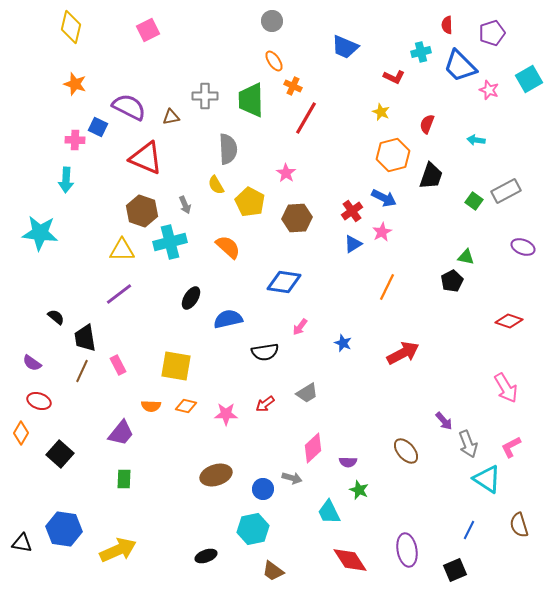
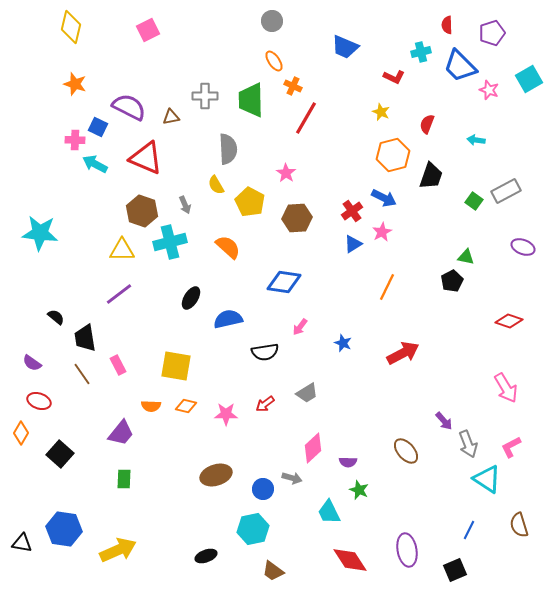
cyan arrow at (66, 180): moved 29 px right, 16 px up; rotated 115 degrees clockwise
brown line at (82, 371): moved 3 px down; rotated 60 degrees counterclockwise
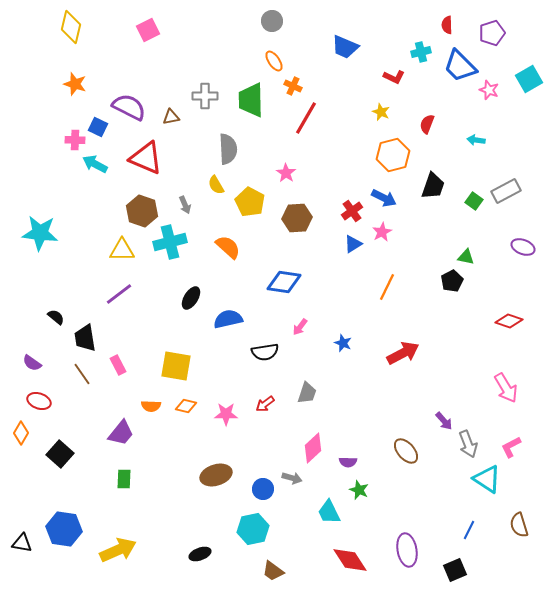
black trapezoid at (431, 176): moved 2 px right, 10 px down
gray trapezoid at (307, 393): rotated 40 degrees counterclockwise
black ellipse at (206, 556): moved 6 px left, 2 px up
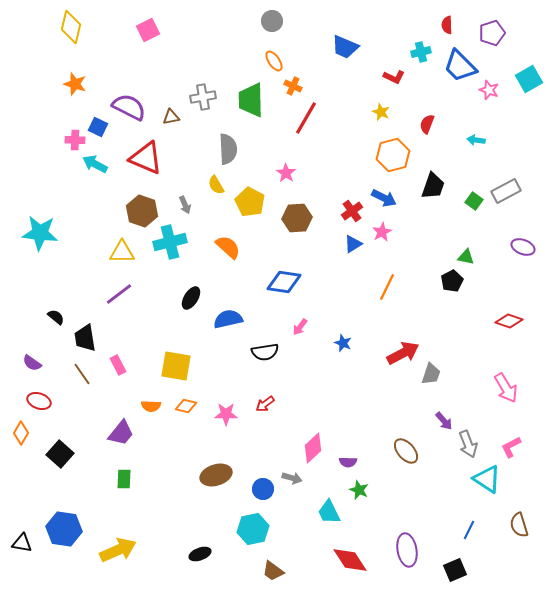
gray cross at (205, 96): moved 2 px left, 1 px down; rotated 10 degrees counterclockwise
yellow triangle at (122, 250): moved 2 px down
gray trapezoid at (307, 393): moved 124 px right, 19 px up
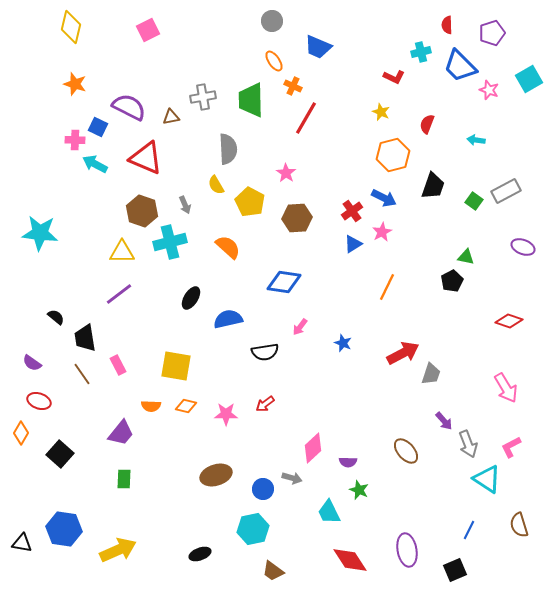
blue trapezoid at (345, 47): moved 27 px left
